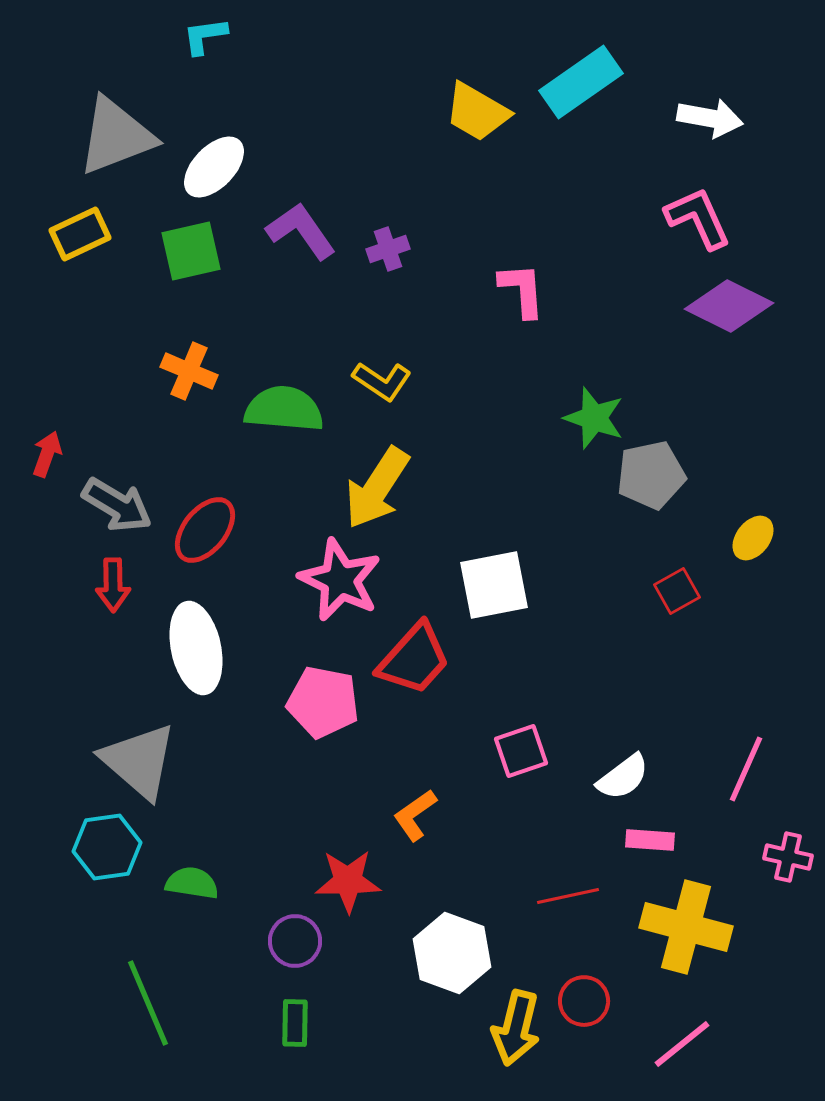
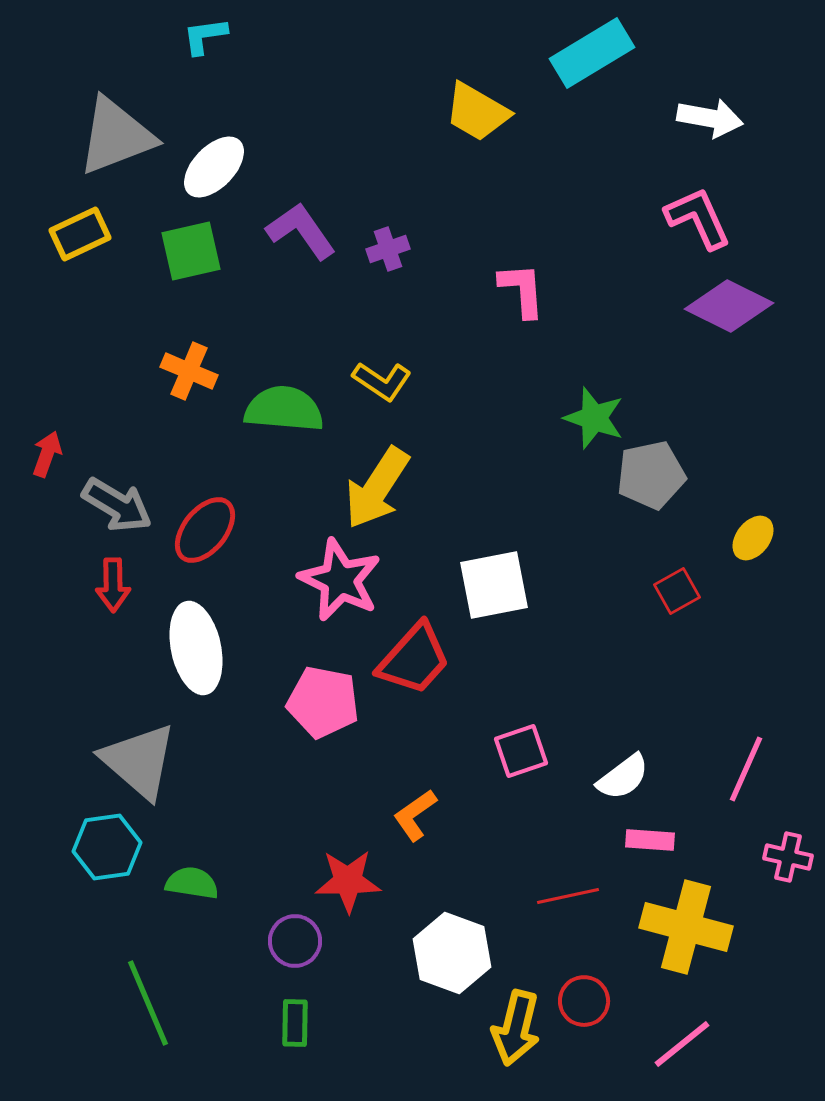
cyan rectangle at (581, 82): moved 11 px right, 29 px up; rotated 4 degrees clockwise
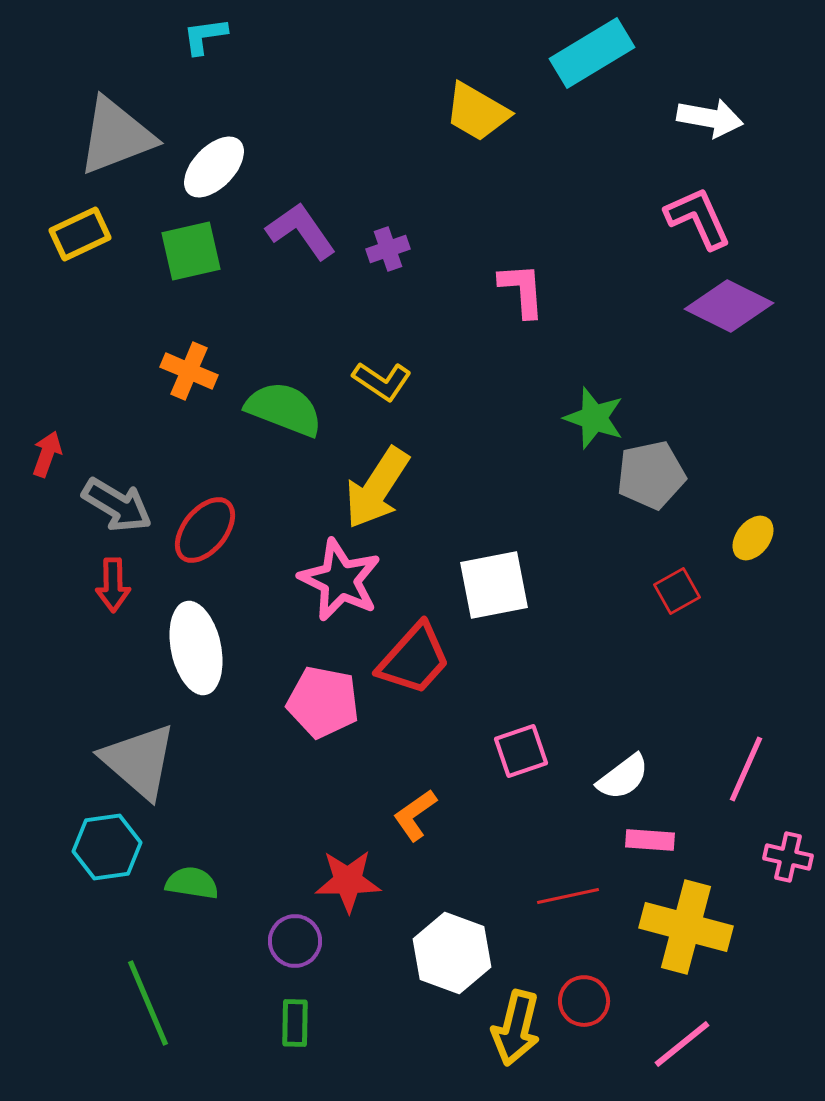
green semicircle at (284, 409): rotated 16 degrees clockwise
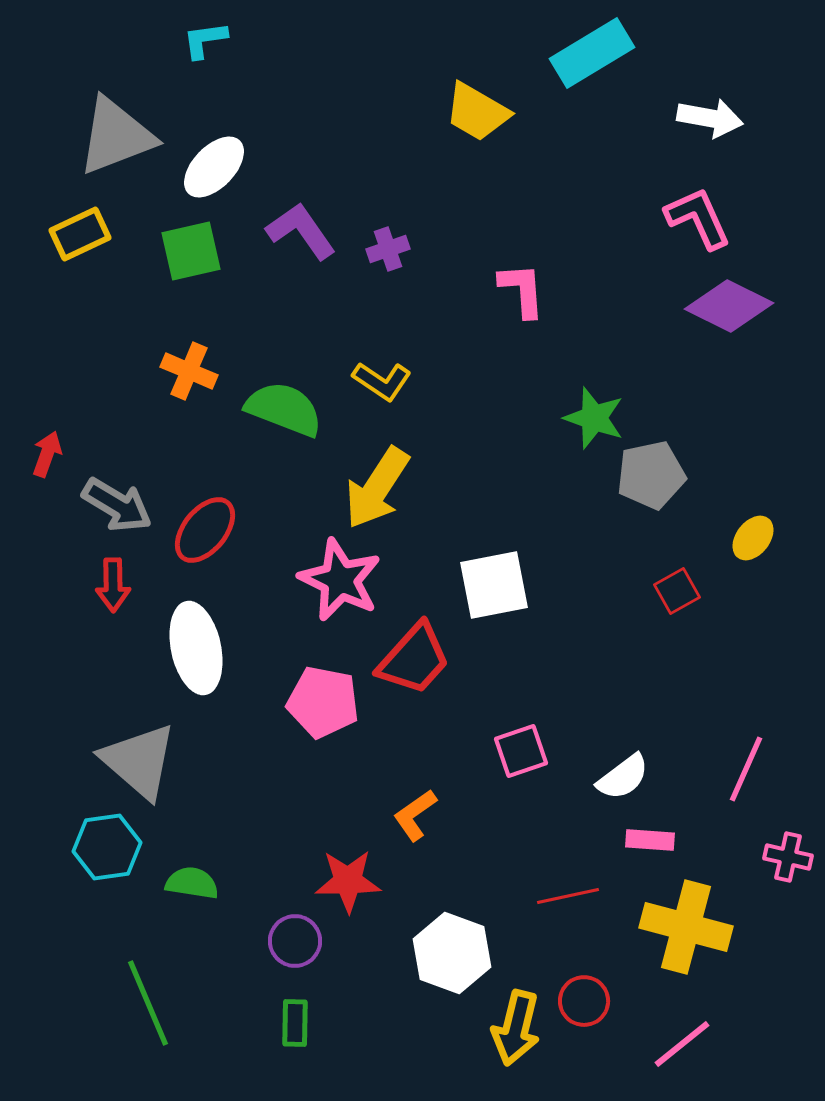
cyan L-shape at (205, 36): moved 4 px down
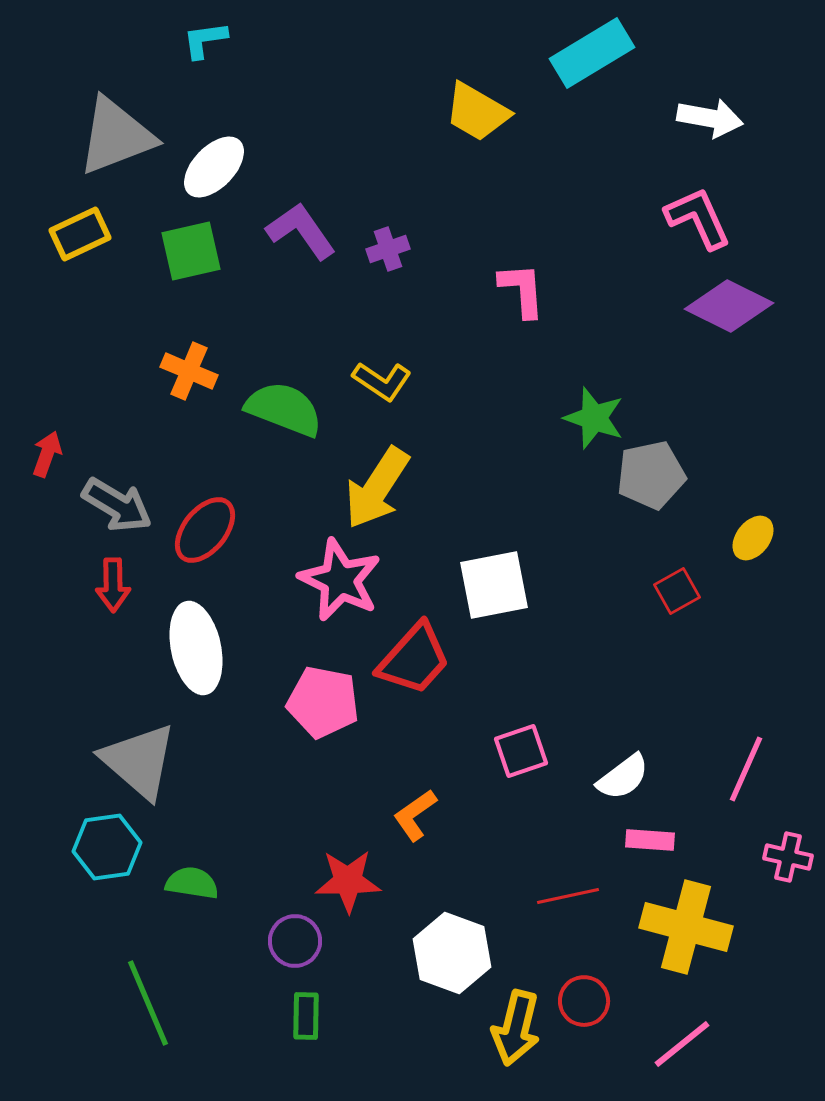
green rectangle at (295, 1023): moved 11 px right, 7 px up
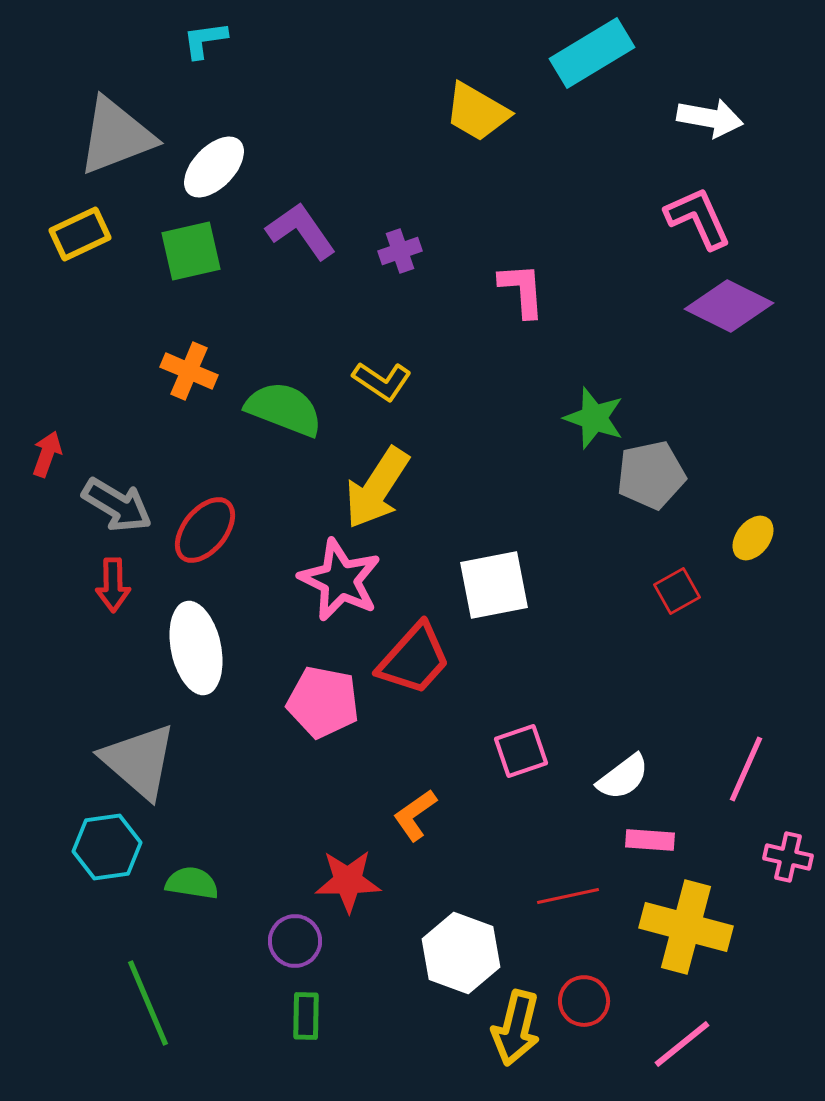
purple cross at (388, 249): moved 12 px right, 2 px down
white hexagon at (452, 953): moved 9 px right
